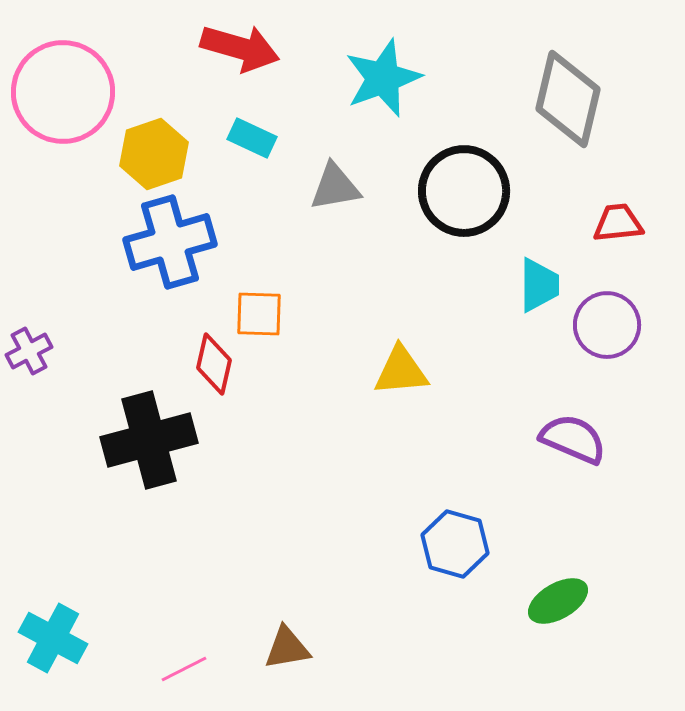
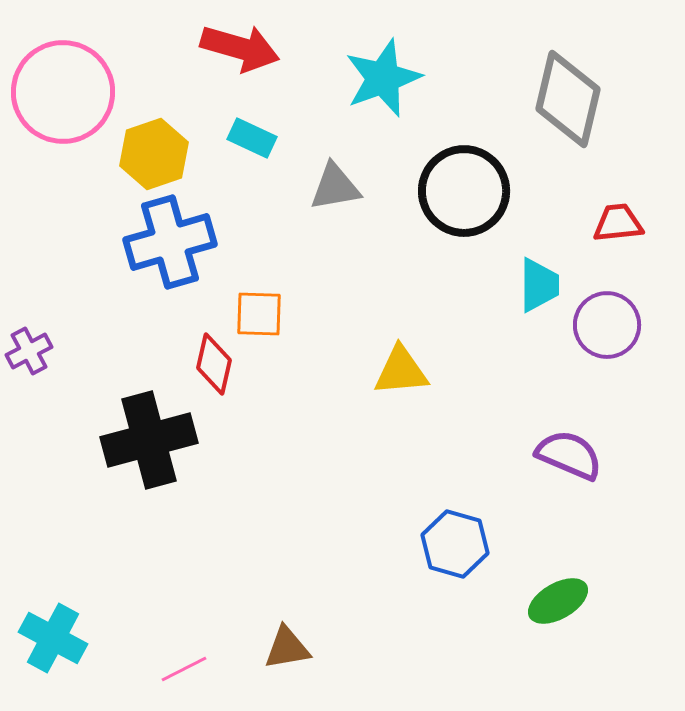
purple semicircle: moved 4 px left, 16 px down
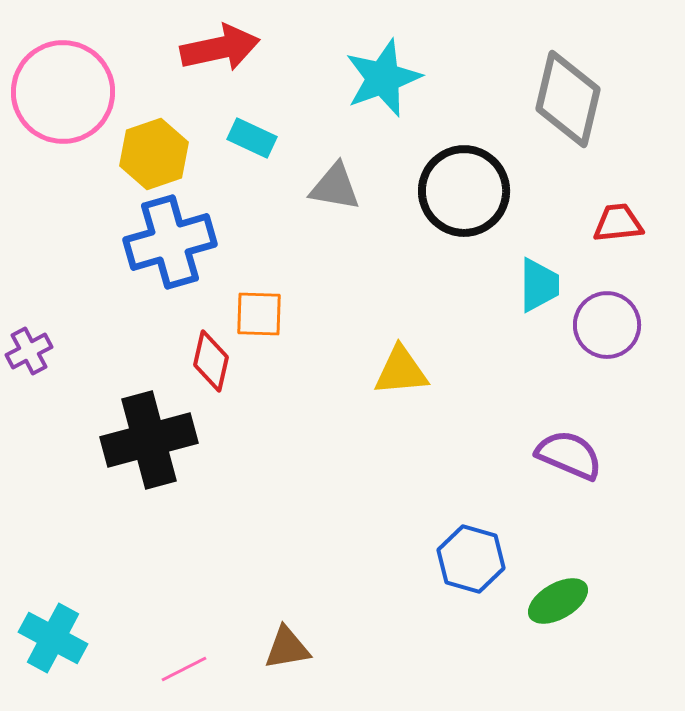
red arrow: moved 20 px left; rotated 28 degrees counterclockwise
gray triangle: rotated 20 degrees clockwise
red diamond: moved 3 px left, 3 px up
blue hexagon: moved 16 px right, 15 px down
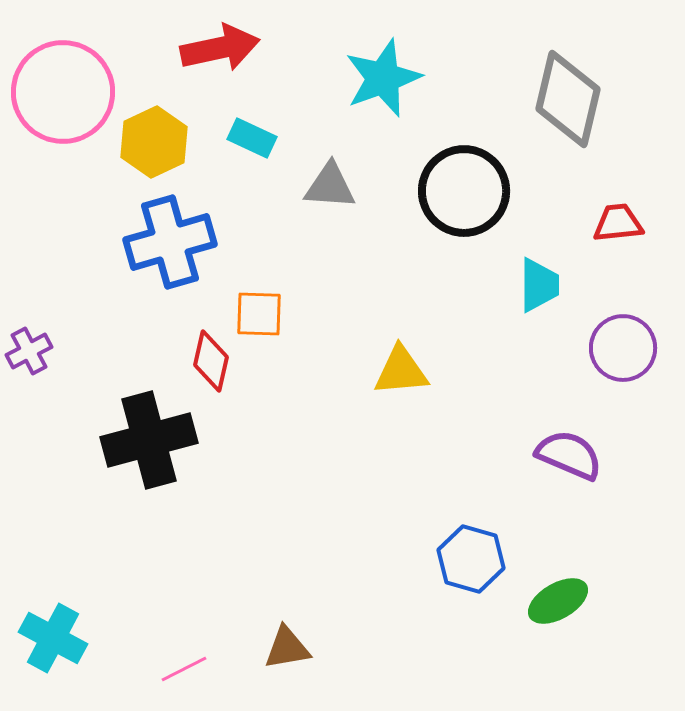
yellow hexagon: moved 12 px up; rotated 6 degrees counterclockwise
gray triangle: moved 5 px left, 1 px up; rotated 6 degrees counterclockwise
purple circle: moved 16 px right, 23 px down
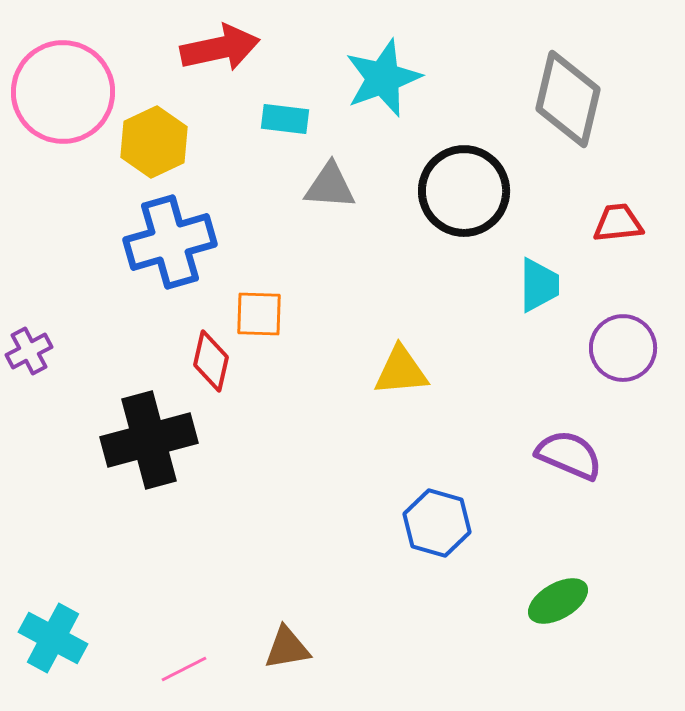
cyan rectangle: moved 33 px right, 19 px up; rotated 18 degrees counterclockwise
blue hexagon: moved 34 px left, 36 px up
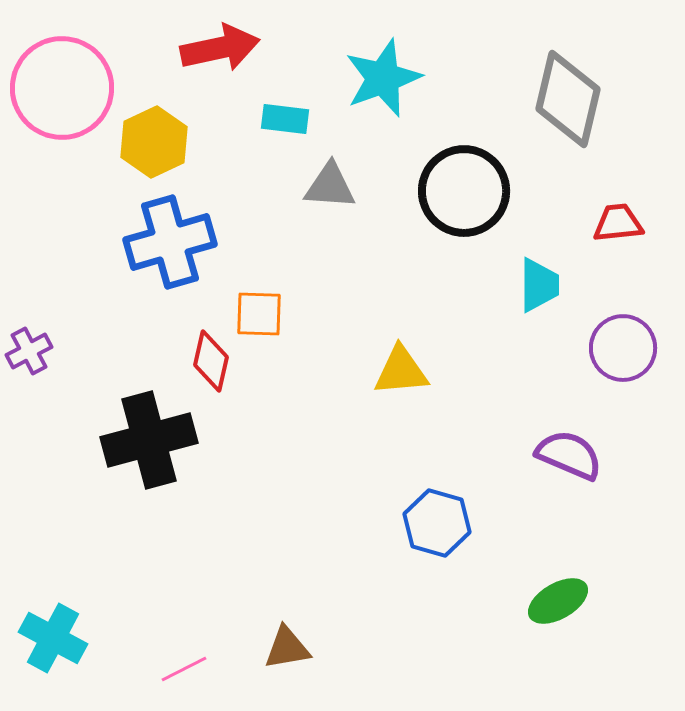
pink circle: moved 1 px left, 4 px up
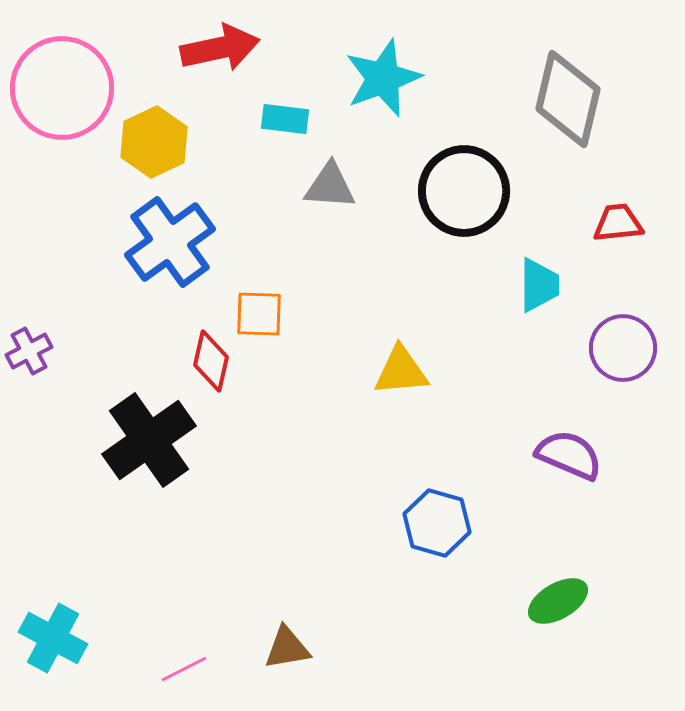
blue cross: rotated 20 degrees counterclockwise
black cross: rotated 20 degrees counterclockwise
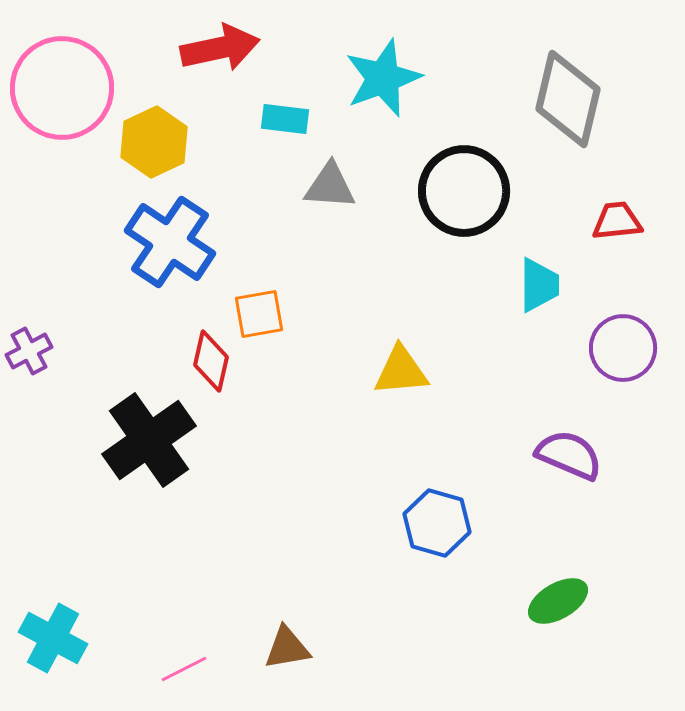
red trapezoid: moved 1 px left, 2 px up
blue cross: rotated 20 degrees counterclockwise
orange square: rotated 12 degrees counterclockwise
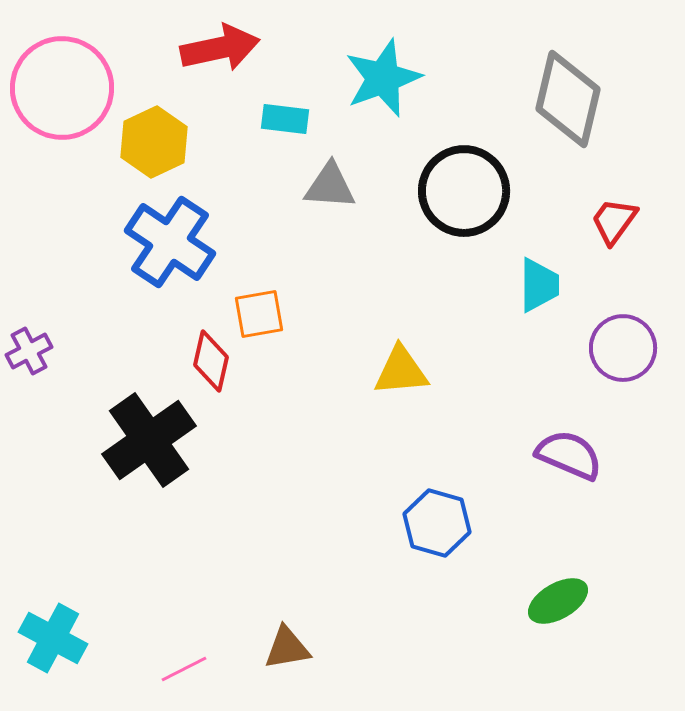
red trapezoid: moved 3 px left; rotated 48 degrees counterclockwise
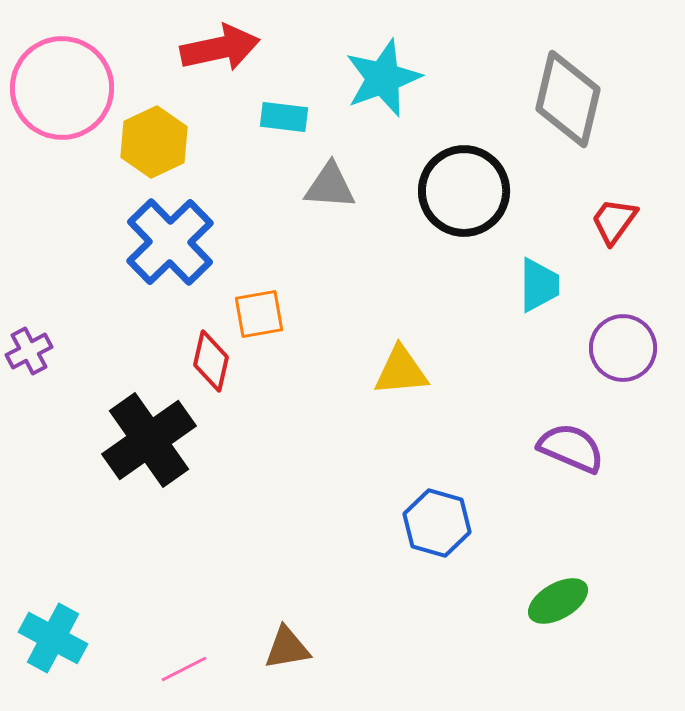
cyan rectangle: moved 1 px left, 2 px up
blue cross: rotated 12 degrees clockwise
purple semicircle: moved 2 px right, 7 px up
